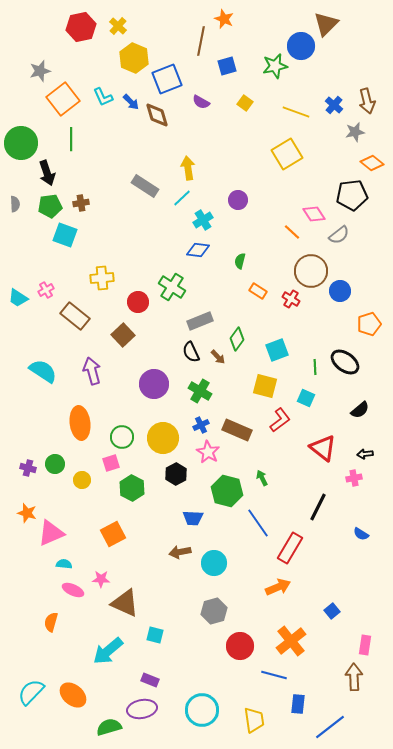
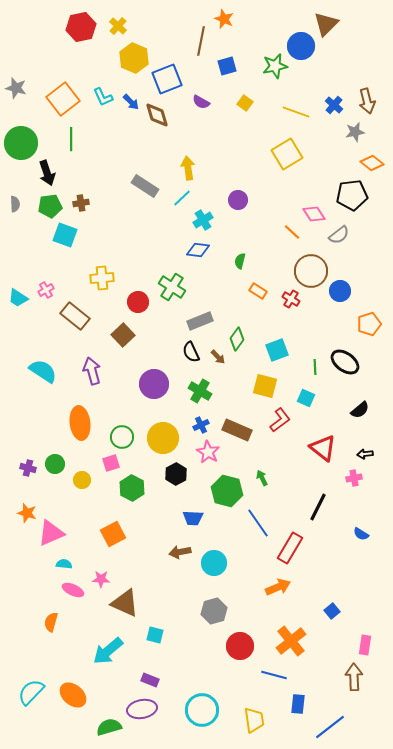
gray star at (40, 71): moved 24 px left, 17 px down; rotated 30 degrees clockwise
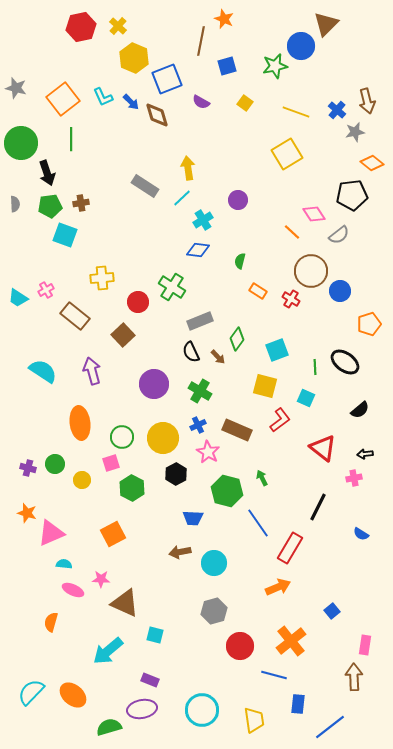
blue cross at (334, 105): moved 3 px right, 5 px down
blue cross at (201, 425): moved 3 px left
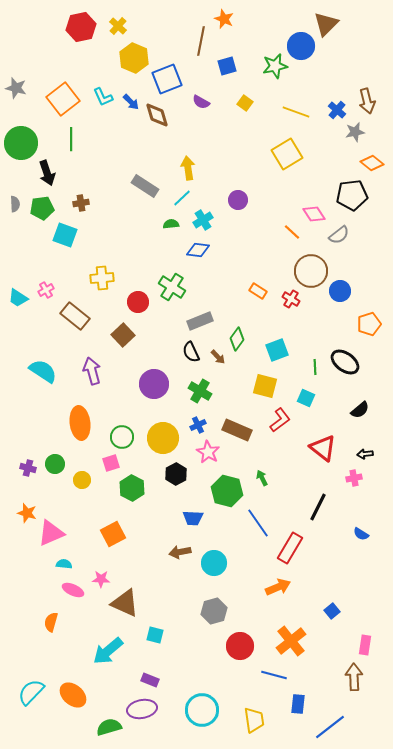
green pentagon at (50, 206): moved 8 px left, 2 px down
green semicircle at (240, 261): moved 69 px left, 37 px up; rotated 70 degrees clockwise
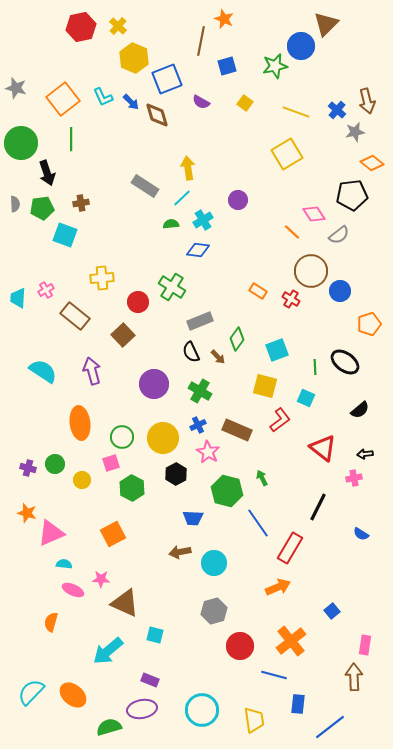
cyan trapezoid at (18, 298): rotated 60 degrees clockwise
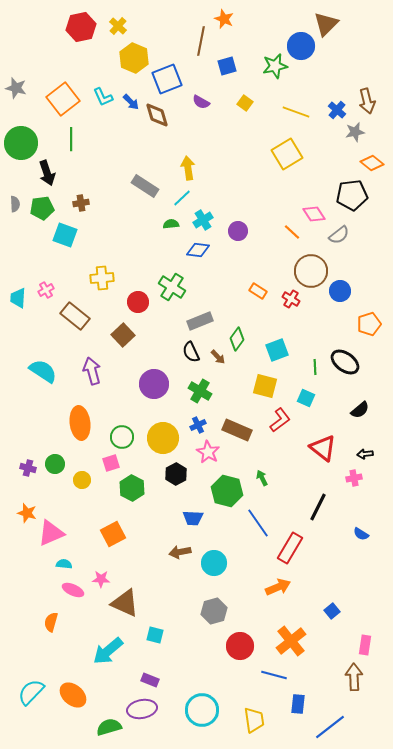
purple circle at (238, 200): moved 31 px down
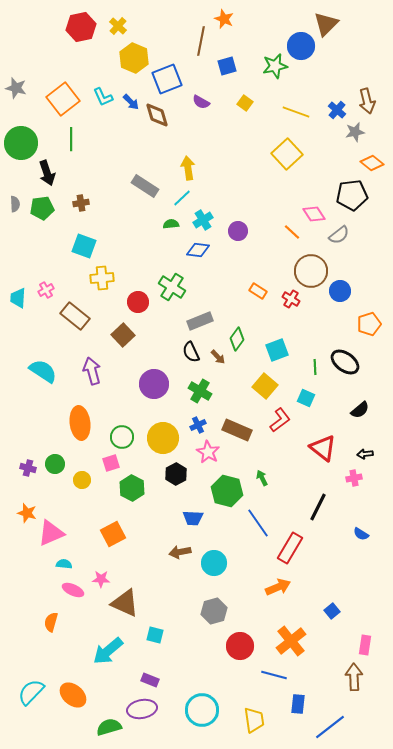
yellow square at (287, 154): rotated 12 degrees counterclockwise
cyan square at (65, 235): moved 19 px right, 11 px down
yellow square at (265, 386): rotated 25 degrees clockwise
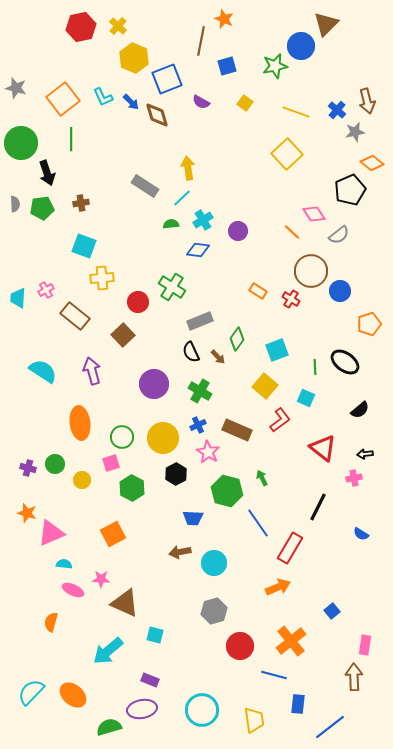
black pentagon at (352, 195): moved 2 px left, 5 px up; rotated 16 degrees counterclockwise
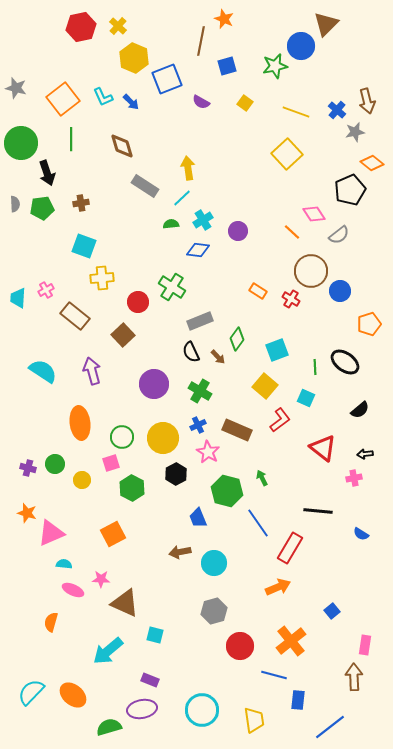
brown diamond at (157, 115): moved 35 px left, 31 px down
black line at (318, 507): moved 4 px down; rotated 68 degrees clockwise
blue trapezoid at (193, 518): moved 5 px right; rotated 65 degrees clockwise
blue rectangle at (298, 704): moved 4 px up
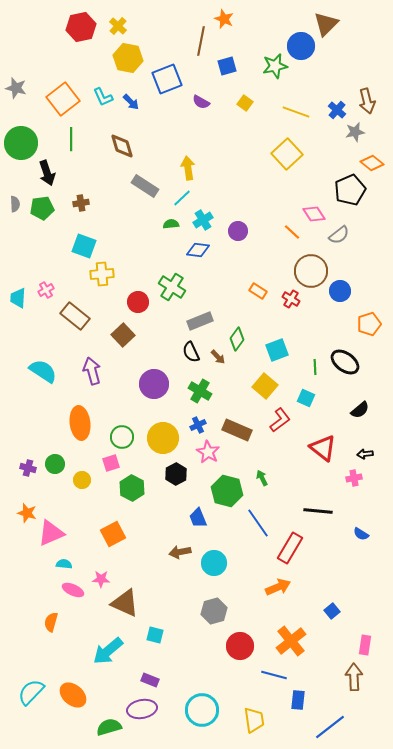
yellow hexagon at (134, 58): moved 6 px left; rotated 12 degrees counterclockwise
yellow cross at (102, 278): moved 4 px up
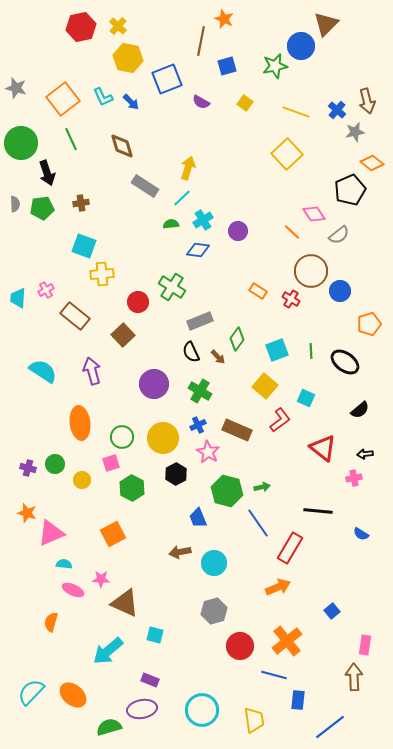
green line at (71, 139): rotated 25 degrees counterclockwise
yellow arrow at (188, 168): rotated 25 degrees clockwise
green line at (315, 367): moved 4 px left, 16 px up
green arrow at (262, 478): moved 9 px down; rotated 105 degrees clockwise
orange cross at (291, 641): moved 4 px left
